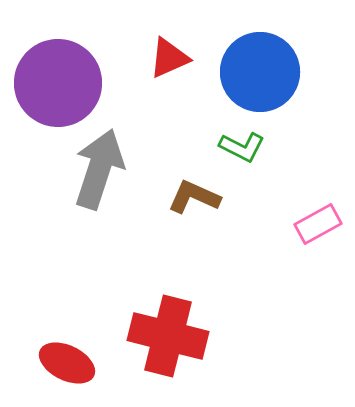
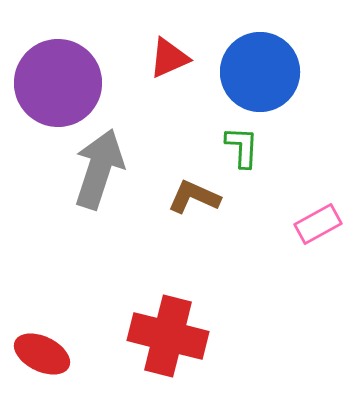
green L-shape: rotated 114 degrees counterclockwise
red ellipse: moved 25 px left, 9 px up
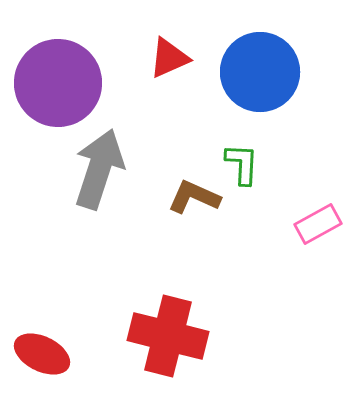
green L-shape: moved 17 px down
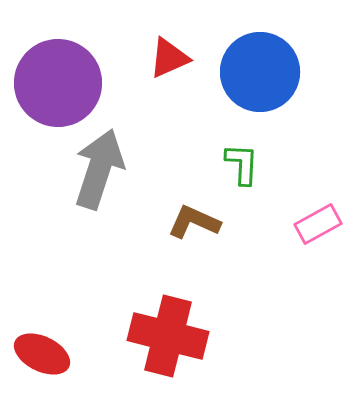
brown L-shape: moved 25 px down
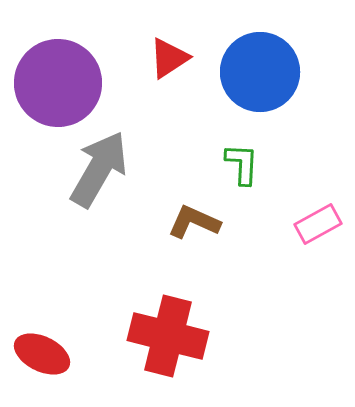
red triangle: rotated 9 degrees counterclockwise
gray arrow: rotated 12 degrees clockwise
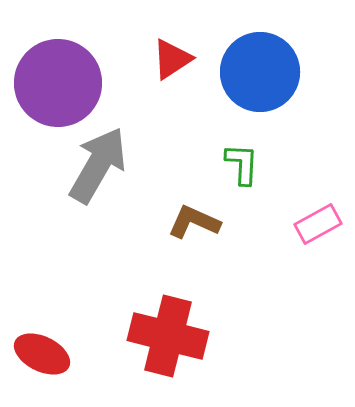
red triangle: moved 3 px right, 1 px down
gray arrow: moved 1 px left, 4 px up
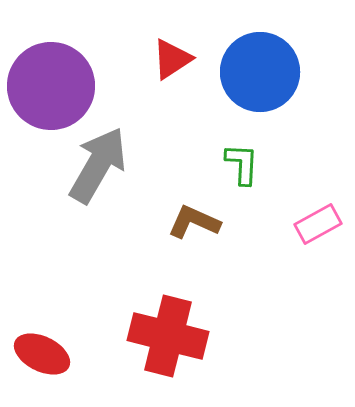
purple circle: moved 7 px left, 3 px down
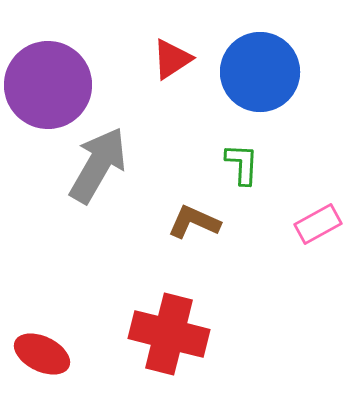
purple circle: moved 3 px left, 1 px up
red cross: moved 1 px right, 2 px up
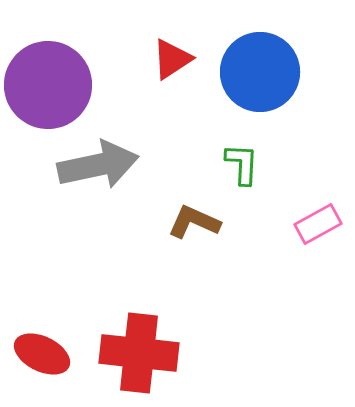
gray arrow: rotated 48 degrees clockwise
red cross: moved 30 px left, 19 px down; rotated 8 degrees counterclockwise
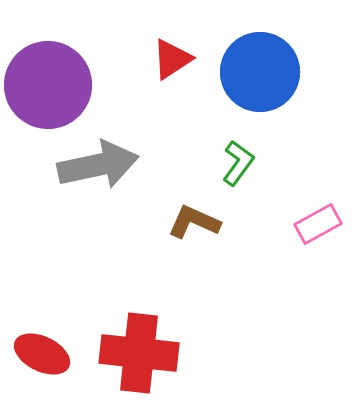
green L-shape: moved 4 px left, 1 px up; rotated 33 degrees clockwise
